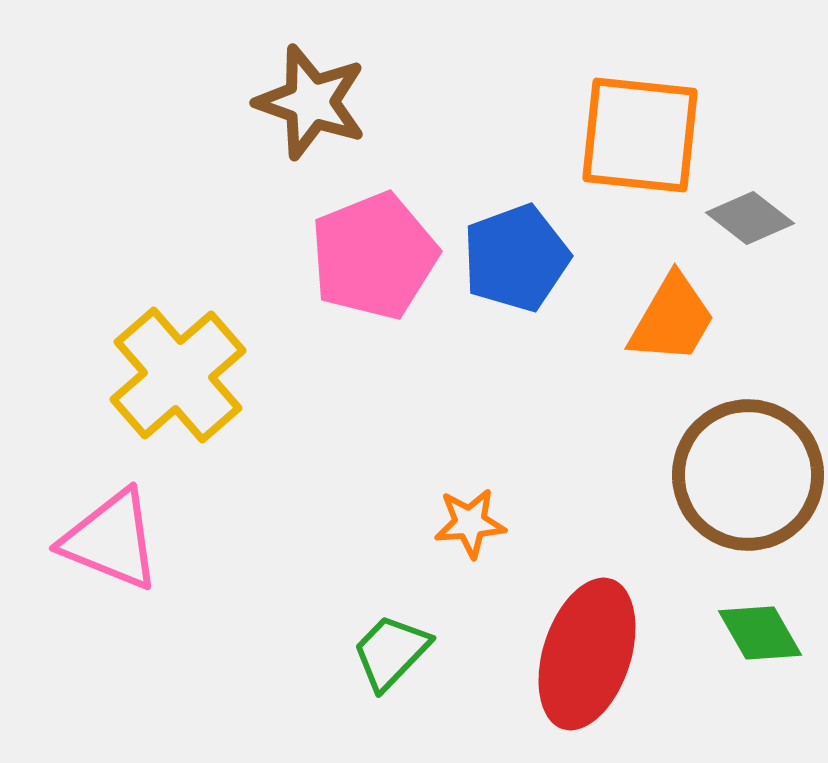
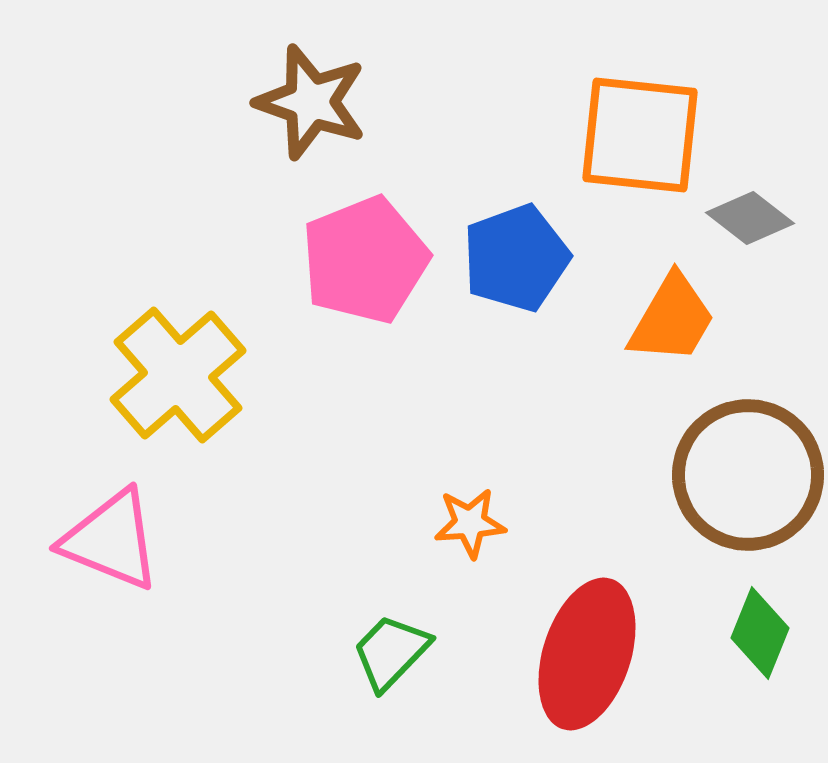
pink pentagon: moved 9 px left, 4 px down
green diamond: rotated 52 degrees clockwise
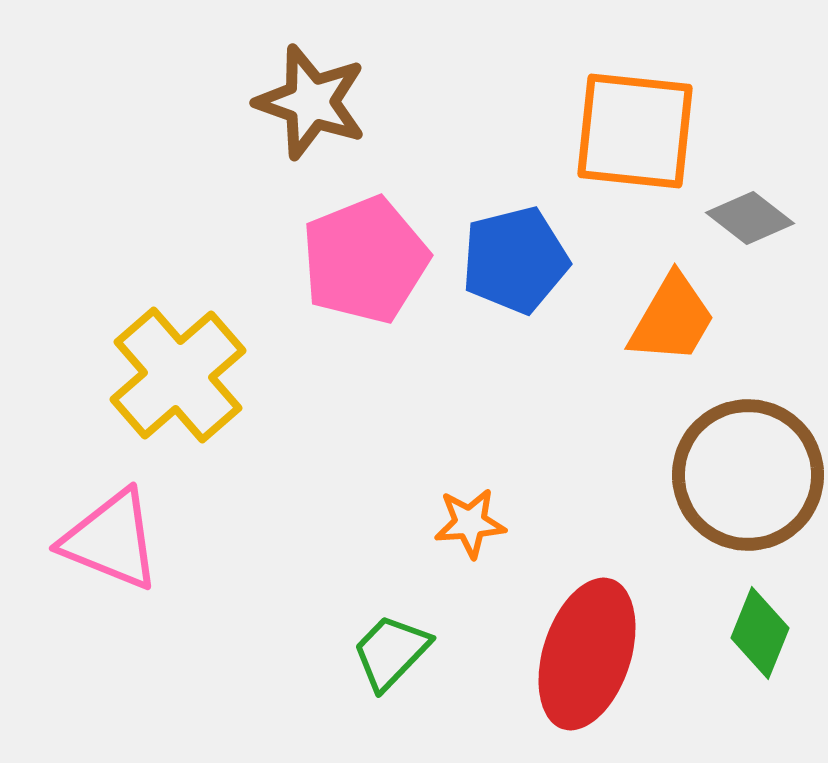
orange square: moved 5 px left, 4 px up
blue pentagon: moved 1 px left, 2 px down; rotated 6 degrees clockwise
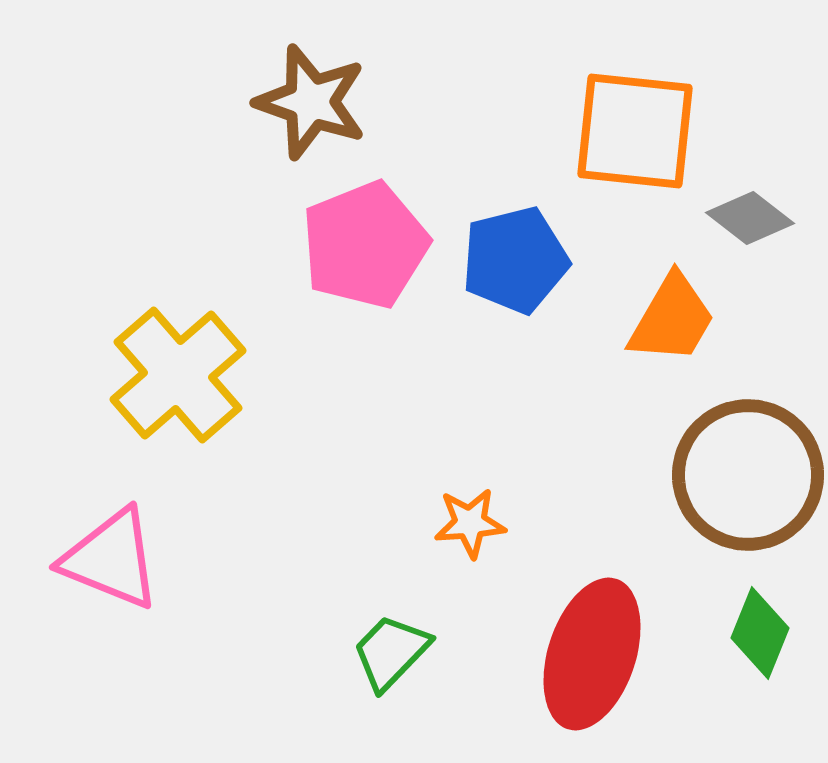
pink pentagon: moved 15 px up
pink triangle: moved 19 px down
red ellipse: moved 5 px right
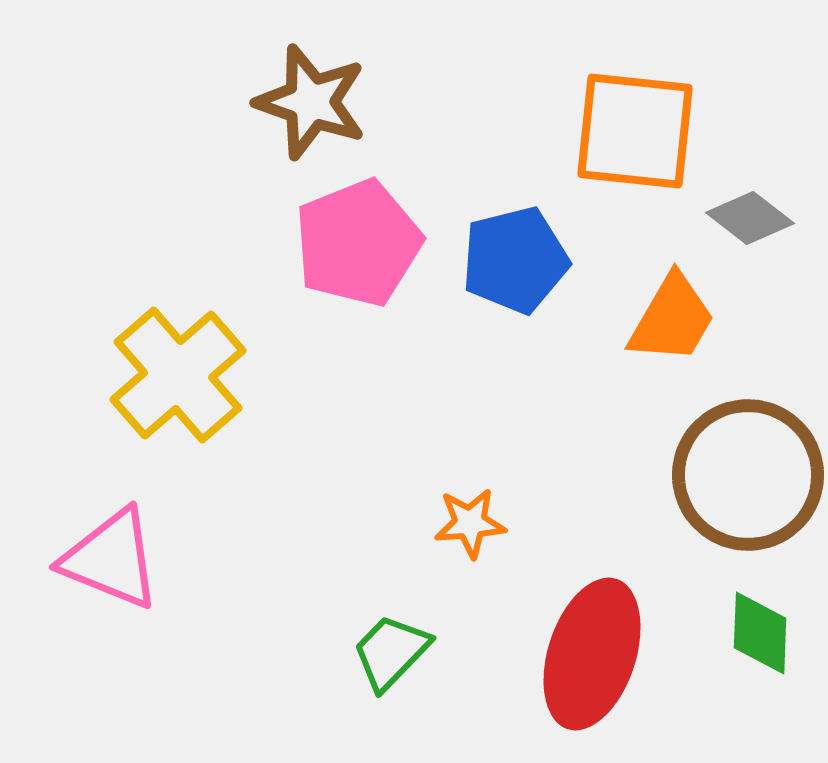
pink pentagon: moved 7 px left, 2 px up
green diamond: rotated 20 degrees counterclockwise
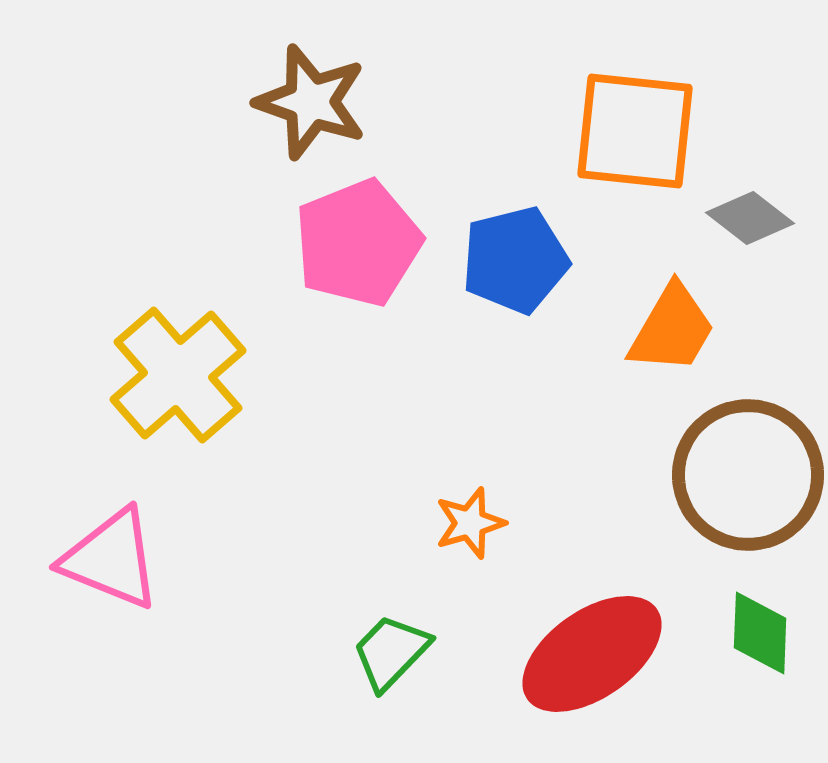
orange trapezoid: moved 10 px down
orange star: rotated 12 degrees counterclockwise
red ellipse: rotated 37 degrees clockwise
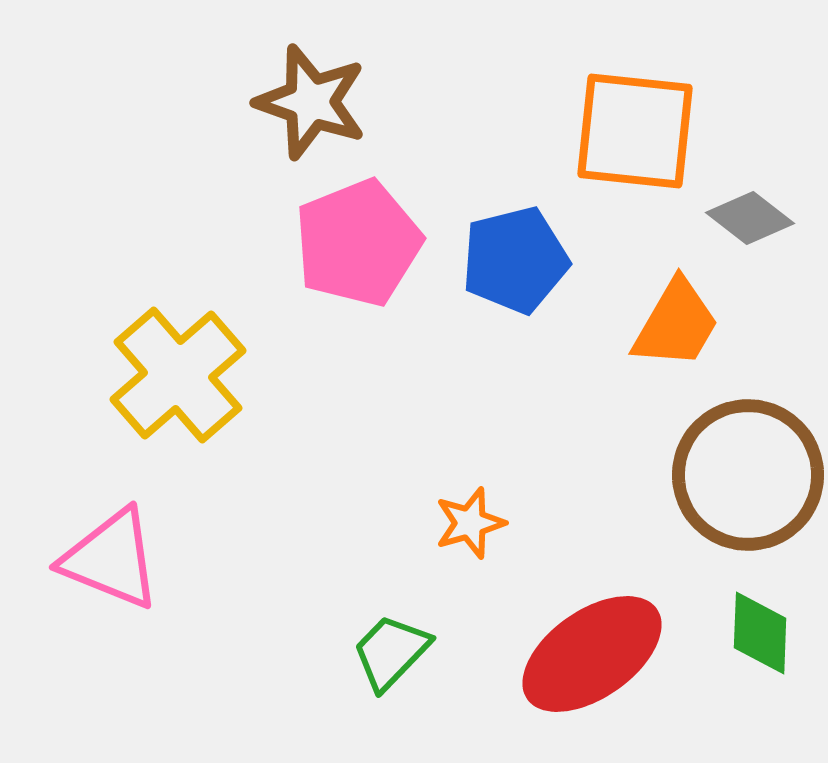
orange trapezoid: moved 4 px right, 5 px up
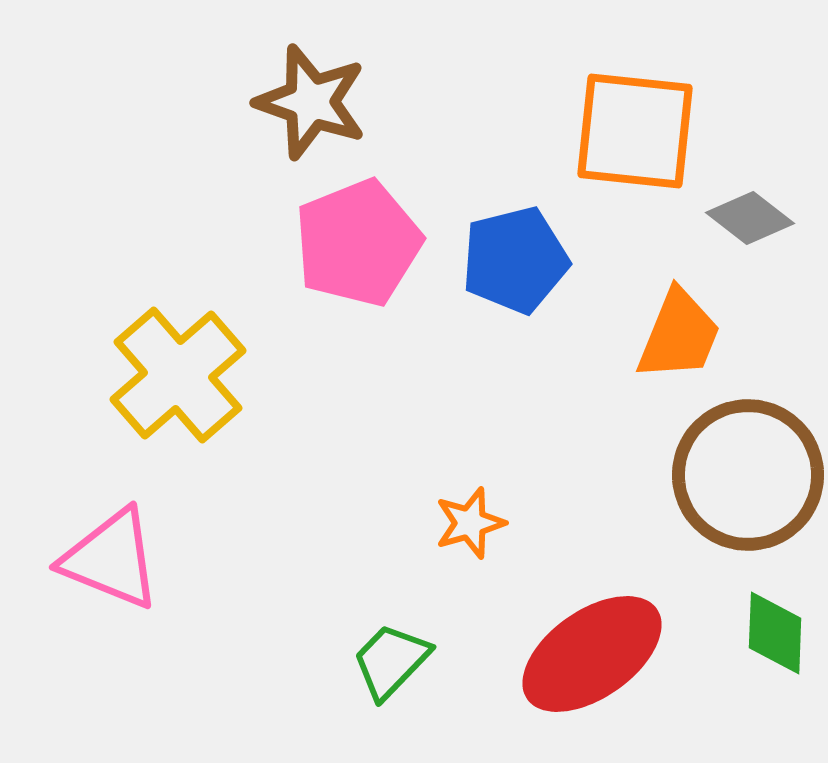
orange trapezoid: moved 3 px right, 11 px down; rotated 8 degrees counterclockwise
green diamond: moved 15 px right
green trapezoid: moved 9 px down
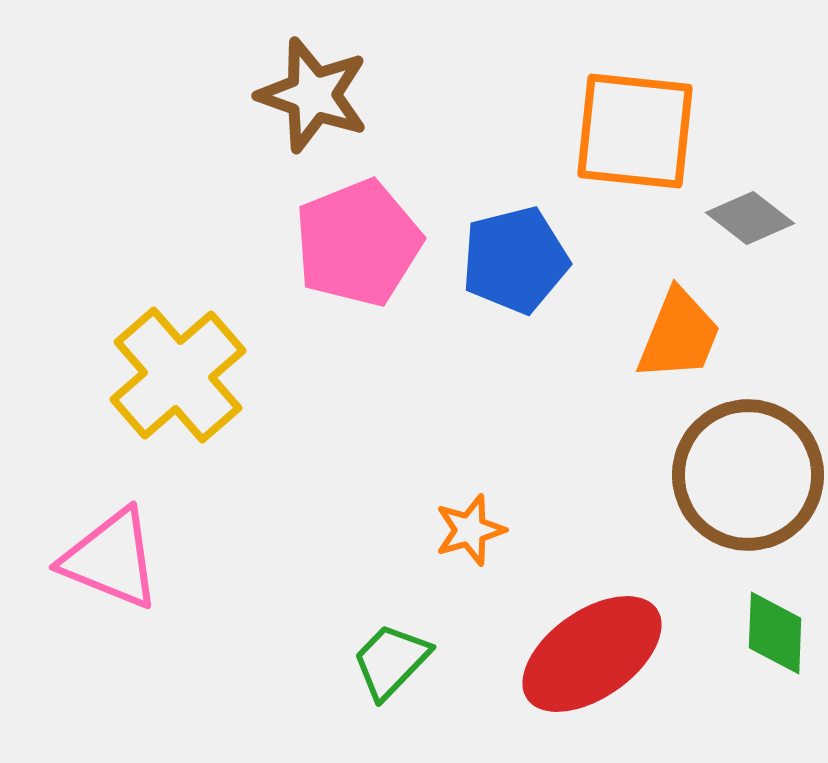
brown star: moved 2 px right, 7 px up
orange star: moved 7 px down
